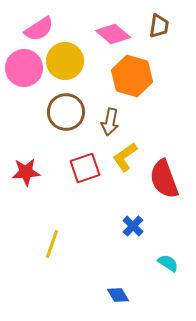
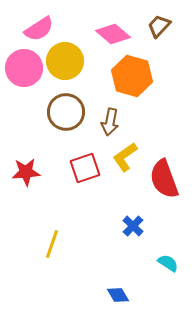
brown trapezoid: rotated 145 degrees counterclockwise
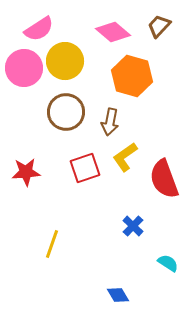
pink diamond: moved 2 px up
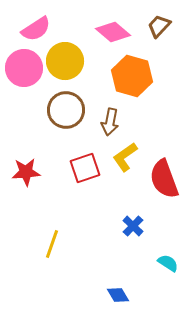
pink semicircle: moved 3 px left
brown circle: moved 2 px up
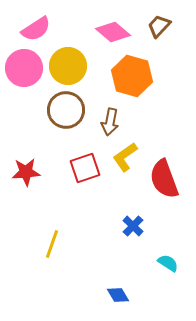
yellow circle: moved 3 px right, 5 px down
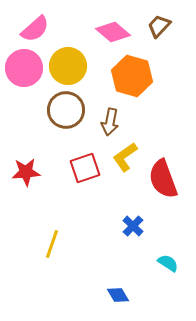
pink semicircle: moved 1 px left; rotated 8 degrees counterclockwise
red semicircle: moved 1 px left
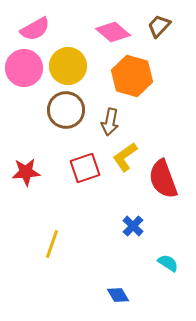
pink semicircle: rotated 12 degrees clockwise
